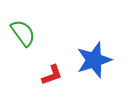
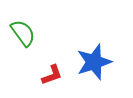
blue star: moved 2 px down
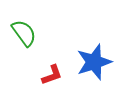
green semicircle: moved 1 px right
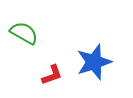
green semicircle: rotated 24 degrees counterclockwise
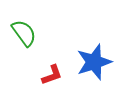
green semicircle: rotated 24 degrees clockwise
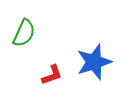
green semicircle: rotated 60 degrees clockwise
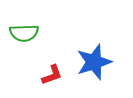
green semicircle: rotated 64 degrees clockwise
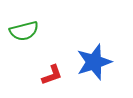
green semicircle: moved 2 px up; rotated 12 degrees counterclockwise
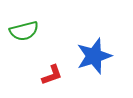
blue star: moved 6 px up
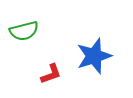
red L-shape: moved 1 px left, 1 px up
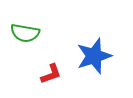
green semicircle: moved 1 px right, 2 px down; rotated 24 degrees clockwise
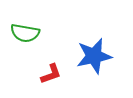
blue star: rotated 6 degrees clockwise
